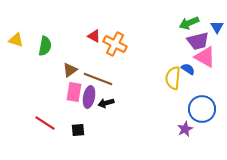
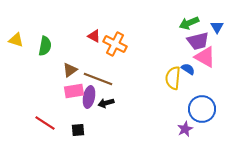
pink rectangle: moved 1 px up; rotated 72 degrees clockwise
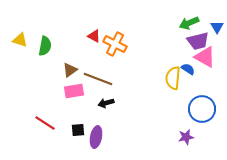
yellow triangle: moved 4 px right
purple ellipse: moved 7 px right, 40 px down
purple star: moved 1 px right, 8 px down; rotated 14 degrees clockwise
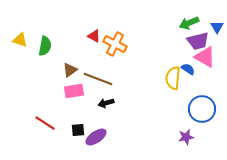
purple ellipse: rotated 45 degrees clockwise
